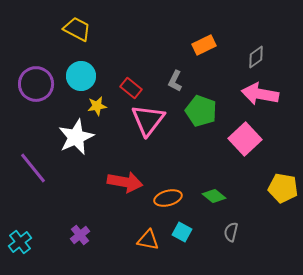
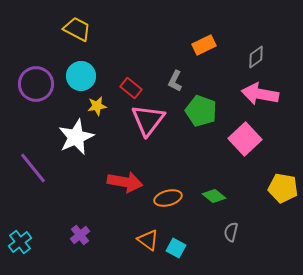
cyan square: moved 6 px left, 16 px down
orange triangle: rotated 25 degrees clockwise
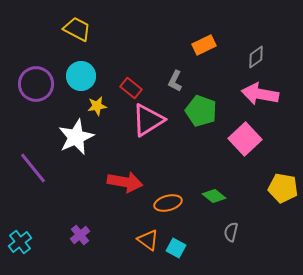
pink triangle: rotated 21 degrees clockwise
orange ellipse: moved 5 px down
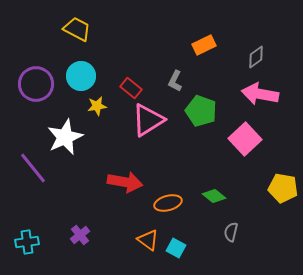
white star: moved 11 px left
cyan cross: moved 7 px right; rotated 30 degrees clockwise
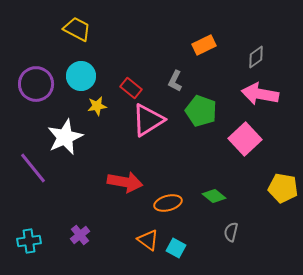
cyan cross: moved 2 px right, 1 px up
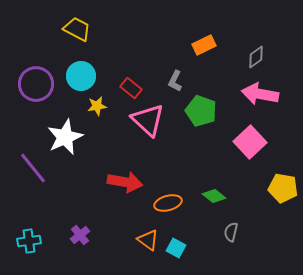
pink triangle: rotated 45 degrees counterclockwise
pink square: moved 5 px right, 3 px down
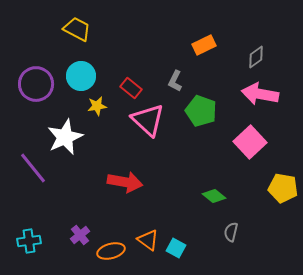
orange ellipse: moved 57 px left, 48 px down
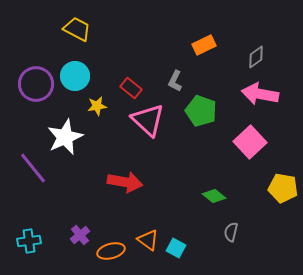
cyan circle: moved 6 px left
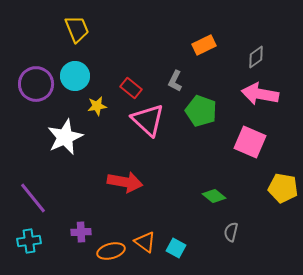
yellow trapezoid: rotated 40 degrees clockwise
pink square: rotated 24 degrees counterclockwise
purple line: moved 30 px down
purple cross: moved 1 px right, 3 px up; rotated 36 degrees clockwise
orange triangle: moved 3 px left, 2 px down
